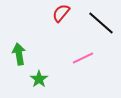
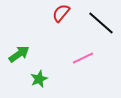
green arrow: rotated 65 degrees clockwise
green star: rotated 12 degrees clockwise
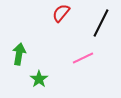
black line: rotated 76 degrees clockwise
green arrow: rotated 45 degrees counterclockwise
green star: rotated 12 degrees counterclockwise
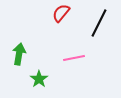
black line: moved 2 px left
pink line: moved 9 px left; rotated 15 degrees clockwise
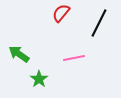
green arrow: rotated 65 degrees counterclockwise
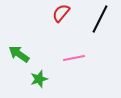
black line: moved 1 px right, 4 px up
green star: rotated 18 degrees clockwise
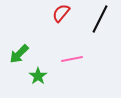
green arrow: rotated 80 degrees counterclockwise
pink line: moved 2 px left, 1 px down
green star: moved 1 px left, 3 px up; rotated 18 degrees counterclockwise
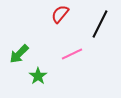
red semicircle: moved 1 px left, 1 px down
black line: moved 5 px down
pink line: moved 5 px up; rotated 15 degrees counterclockwise
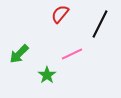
green star: moved 9 px right, 1 px up
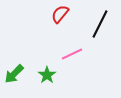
green arrow: moved 5 px left, 20 px down
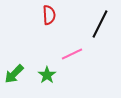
red semicircle: moved 11 px left, 1 px down; rotated 138 degrees clockwise
